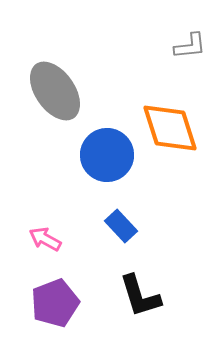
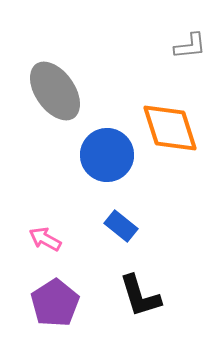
blue rectangle: rotated 8 degrees counterclockwise
purple pentagon: rotated 12 degrees counterclockwise
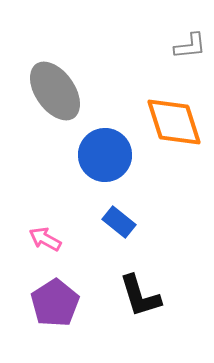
orange diamond: moved 4 px right, 6 px up
blue circle: moved 2 px left
blue rectangle: moved 2 px left, 4 px up
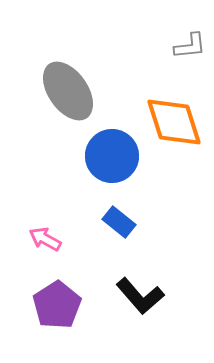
gray ellipse: moved 13 px right
blue circle: moved 7 px right, 1 px down
black L-shape: rotated 24 degrees counterclockwise
purple pentagon: moved 2 px right, 2 px down
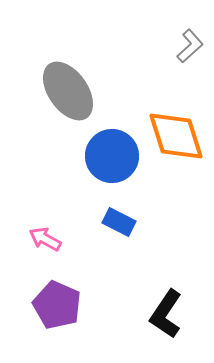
gray L-shape: rotated 36 degrees counterclockwise
orange diamond: moved 2 px right, 14 px down
blue rectangle: rotated 12 degrees counterclockwise
black L-shape: moved 26 px right, 18 px down; rotated 75 degrees clockwise
purple pentagon: rotated 15 degrees counterclockwise
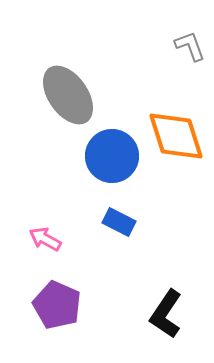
gray L-shape: rotated 68 degrees counterclockwise
gray ellipse: moved 4 px down
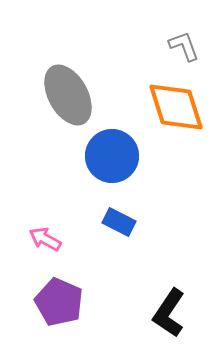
gray L-shape: moved 6 px left
gray ellipse: rotated 6 degrees clockwise
orange diamond: moved 29 px up
purple pentagon: moved 2 px right, 3 px up
black L-shape: moved 3 px right, 1 px up
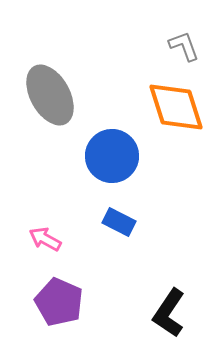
gray ellipse: moved 18 px left
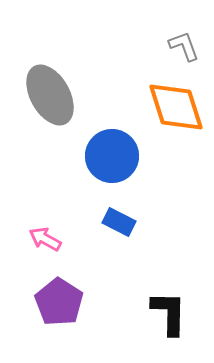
purple pentagon: rotated 9 degrees clockwise
black L-shape: rotated 147 degrees clockwise
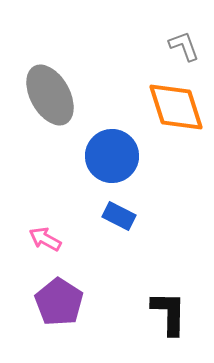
blue rectangle: moved 6 px up
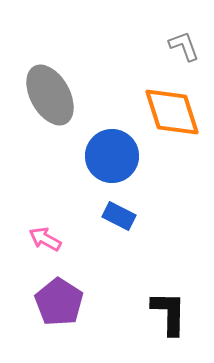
orange diamond: moved 4 px left, 5 px down
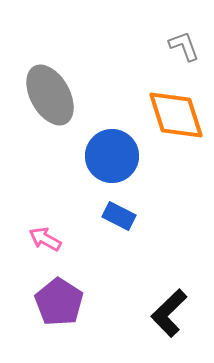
orange diamond: moved 4 px right, 3 px down
black L-shape: rotated 135 degrees counterclockwise
